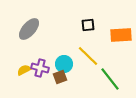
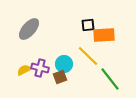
orange rectangle: moved 17 px left
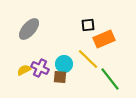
orange rectangle: moved 4 px down; rotated 20 degrees counterclockwise
yellow line: moved 3 px down
purple cross: rotated 12 degrees clockwise
brown square: rotated 24 degrees clockwise
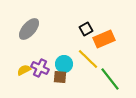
black square: moved 2 px left, 4 px down; rotated 24 degrees counterclockwise
